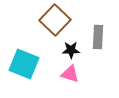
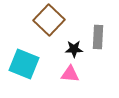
brown square: moved 6 px left
black star: moved 3 px right, 1 px up
pink triangle: rotated 12 degrees counterclockwise
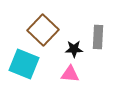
brown square: moved 6 px left, 10 px down
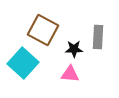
brown square: rotated 16 degrees counterclockwise
cyan square: moved 1 px left, 1 px up; rotated 20 degrees clockwise
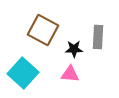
cyan square: moved 10 px down
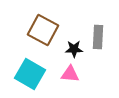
cyan square: moved 7 px right, 1 px down; rotated 12 degrees counterclockwise
